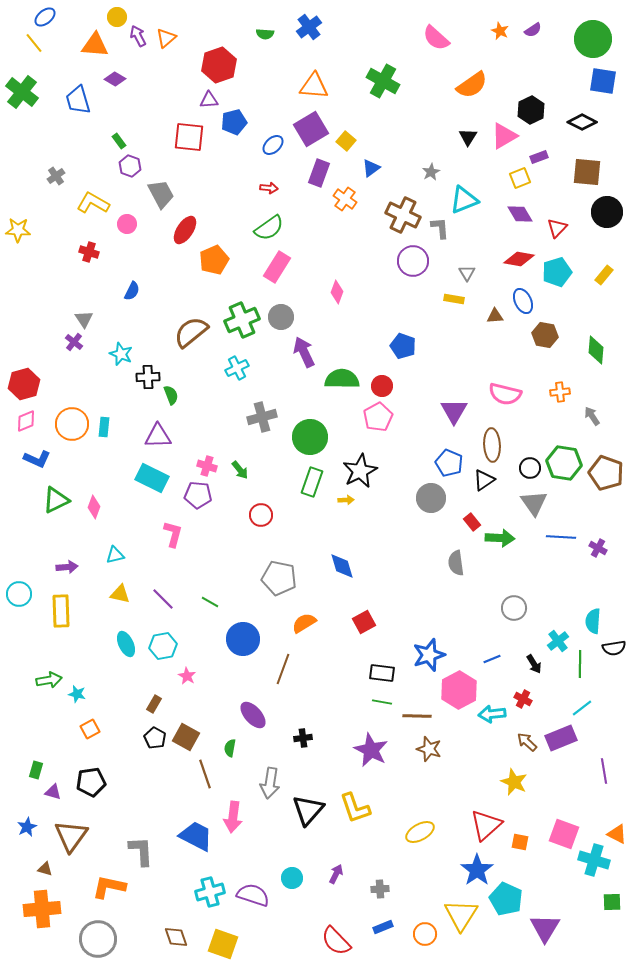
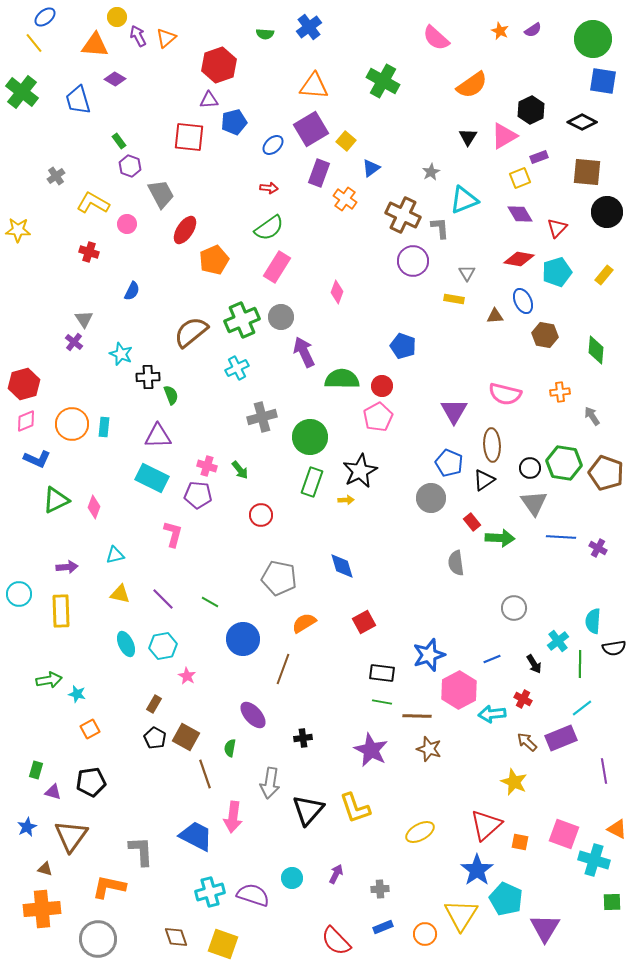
orange triangle at (617, 834): moved 5 px up
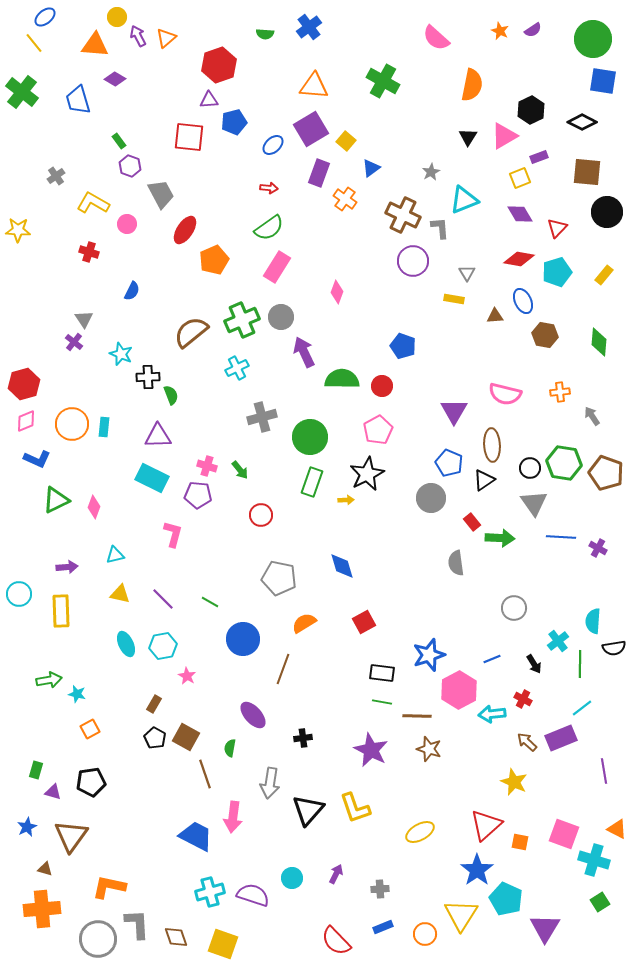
orange semicircle at (472, 85): rotated 44 degrees counterclockwise
green diamond at (596, 350): moved 3 px right, 8 px up
pink pentagon at (378, 417): moved 13 px down
black star at (360, 471): moved 7 px right, 3 px down
gray L-shape at (141, 851): moved 4 px left, 73 px down
green square at (612, 902): moved 12 px left; rotated 30 degrees counterclockwise
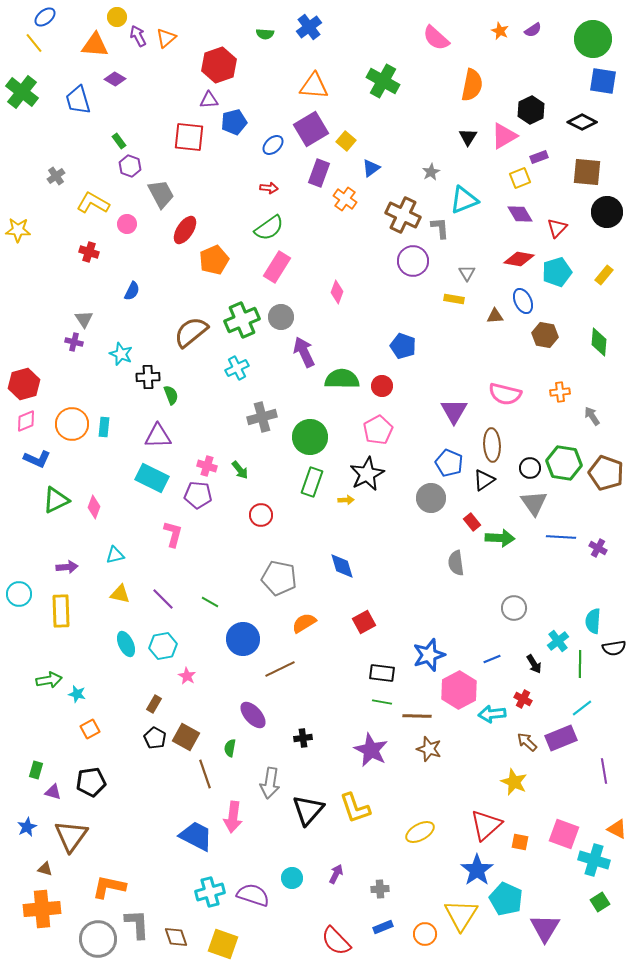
purple cross at (74, 342): rotated 24 degrees counterclockwise
brown line at (283, 669): moved 3 px left; rotated 44 degrees clockwise
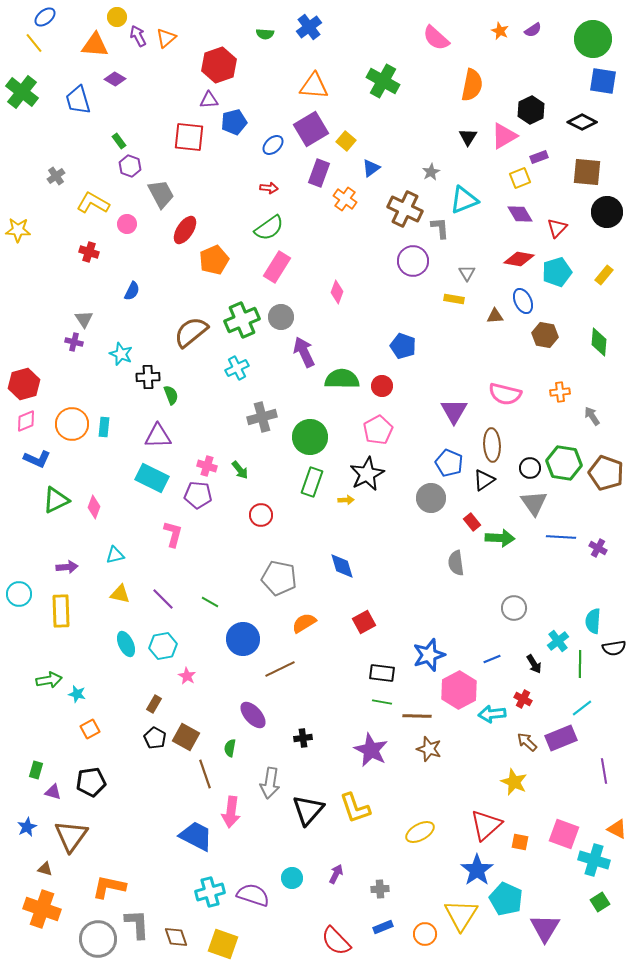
brown cross at (403, 215): moved 2 px right, 6 px up
pink arrow at (233, 817): moved 2 px left, 5 px up
orange cross at (42, 909): rotated 24 degrees clockwise
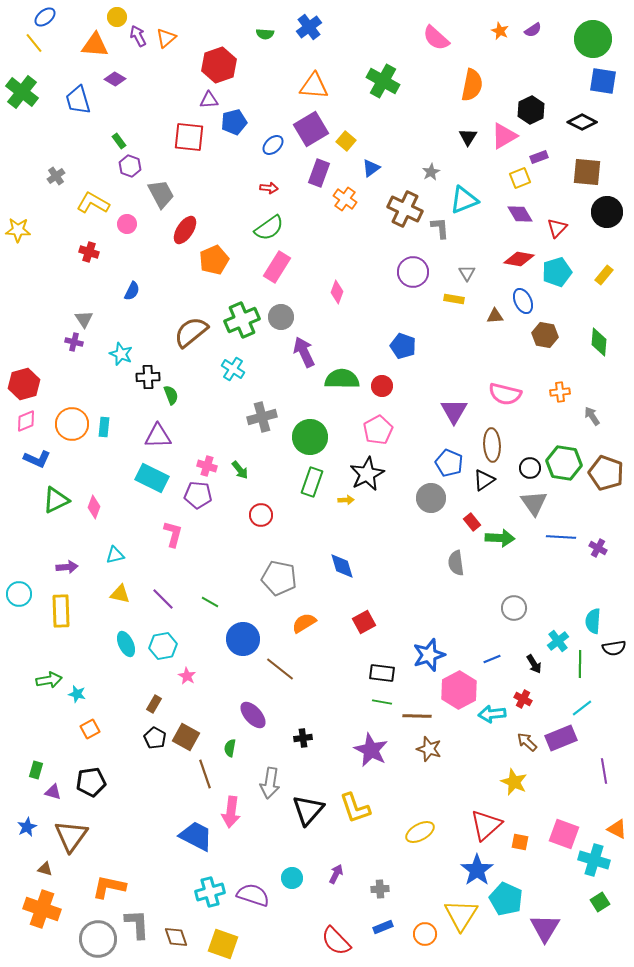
purple circle at (413, 261): moved 11 px down
cyan cross at (237, 368): moved 4 px left, 1 px down; rotated 30 degrees counterclockwise
brown line at (280, 669): rotated 64 degrees clockwise
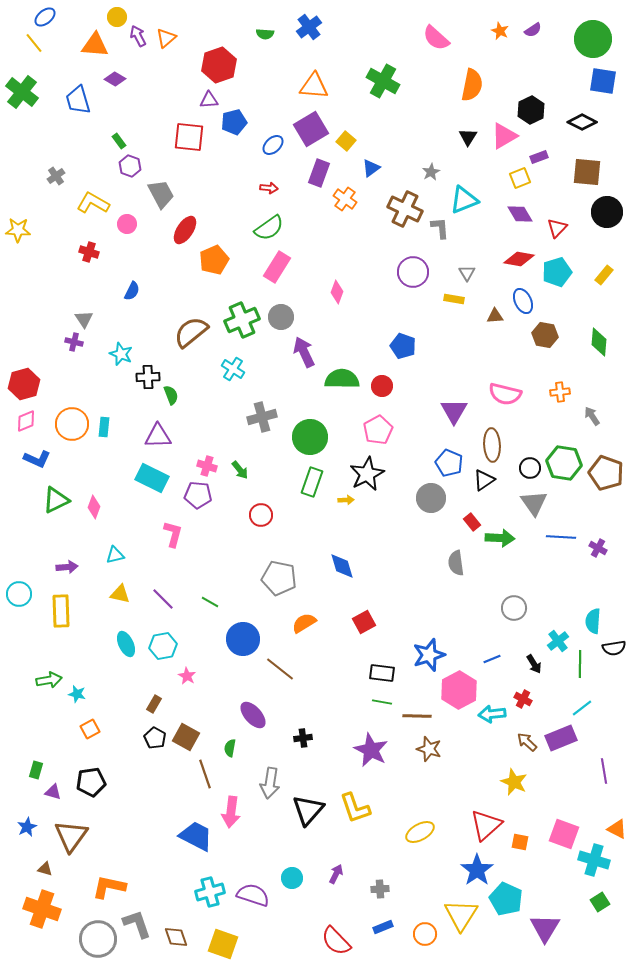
gray L-shape at (137, 924): rotated 16 degrees counterclockwise
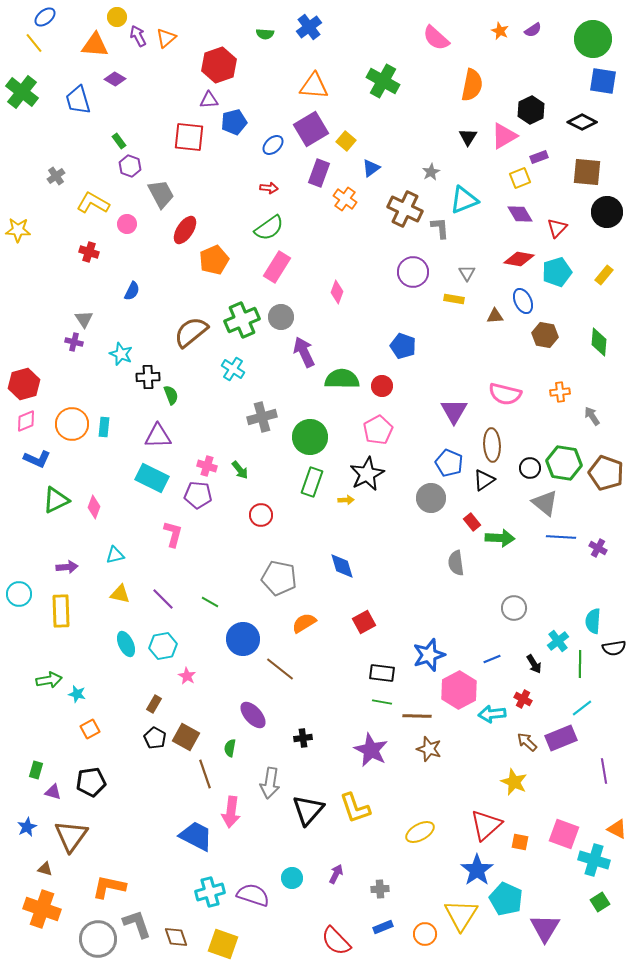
gray triangle at (534, 503): moved 11 px right; rotated 16 degrees counterclockwise
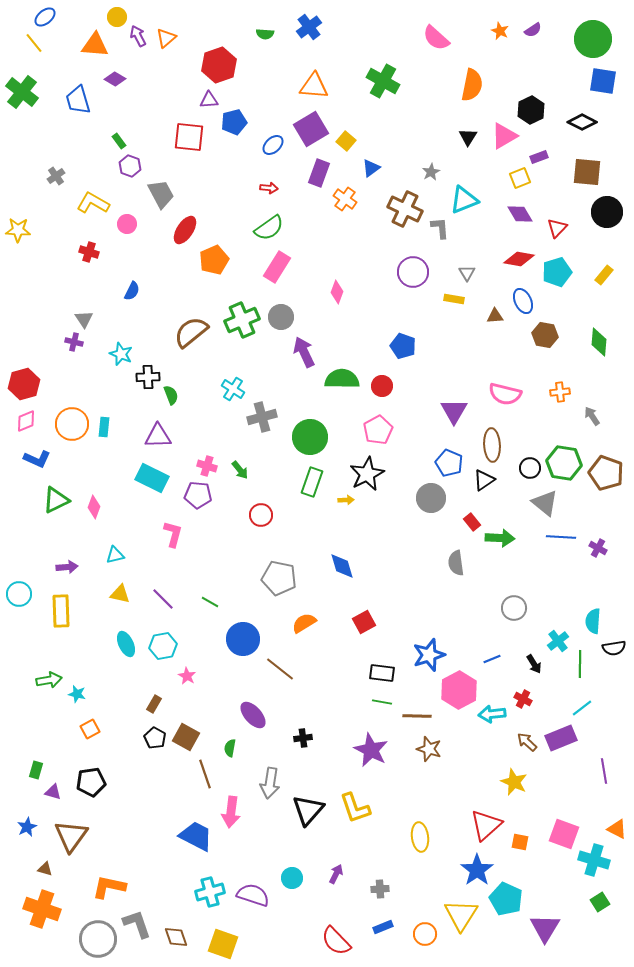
cyan cross at (233, 369): moved 20 px down
yellow ellipse at (420, 832): moved 5 px down; rotated 68 degrees counterclockwise
